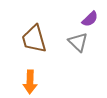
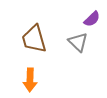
purple semicircle: moved 2 px right
orange arrow: moved 2 px up
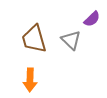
gray triangle: moved 7 px left, 2 px up
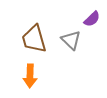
orange arrow: moved 4 px up
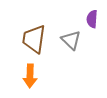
purple semicircle: rotated 138 degrees clockwise
brown trapezoid: rotated 24 degrees clockwise
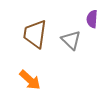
brown trapezoid: moved 1 px right, 5 px up
orange arrow: moved 4 px down; rotated 50 degrees counterclockwise
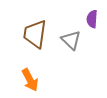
orange arrow: rotated 20 degrees clockwise
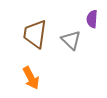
orange arrow: moved 1 px right, 2 px up
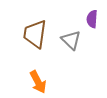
orange arrow: moved 7 px right, 4 px down
